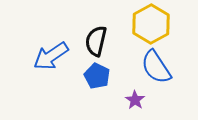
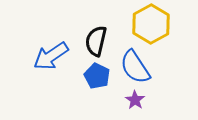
blue semicircle: moved 21 px left
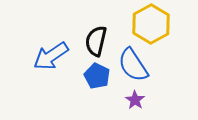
blue semicircle: moved 2 px left, 2 px up
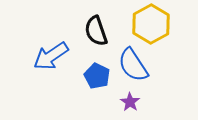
black semicircle: moved 10 px up; rotated 32 degrees counterclockwise
purple star: moved 5 px left, 2 px down
